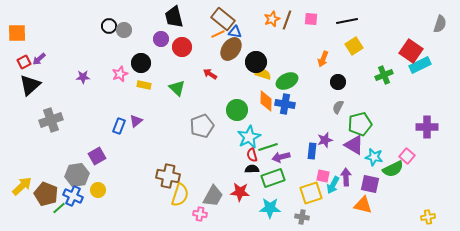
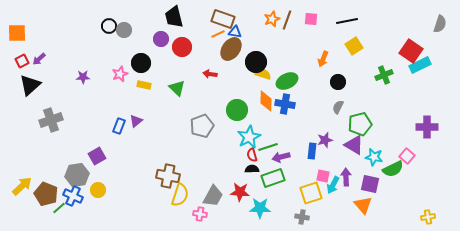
brown rectangle at (223, 19): rotated 20 degrees counterclockwise
red square at (24, 62): moved 2 px left, 1 px up
red arrow at (210, 74): rotated 24 degrees counterclockwise
orange triangle at (363, 205): rotated 36 degrees clockwise
cyan star at (270, 208): moved 10 px left
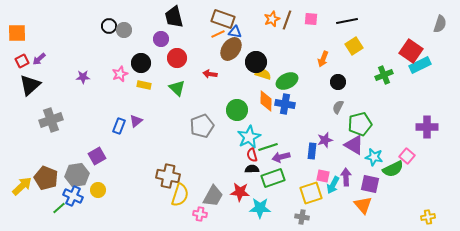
red circle at (182, 47): moved 5 px left, 11 px down
brown pentagon at (46, 194): moved 16 px up
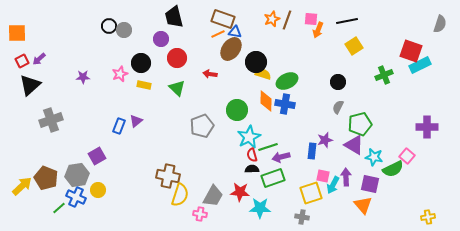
red square at (411, 51): rotated 15 degrees counterclockwise
orange arrow at (323, 59): moved 5 px left, 29 px up
blue cross at (73, 196): moved 3 px right, 1 px down
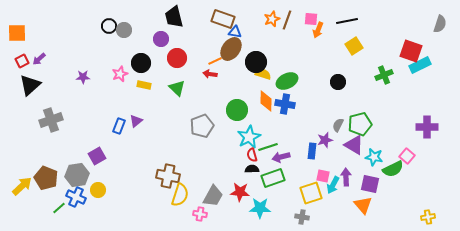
orange line at (218, 34): moved 3 px left, 27 px down
gray semicircle at (338, 107): moved 18 px down
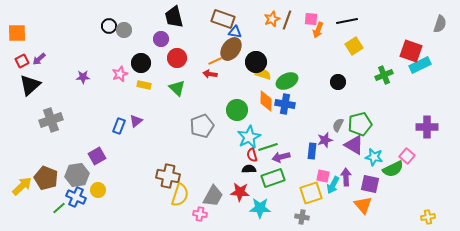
black semicircle at (252, 169): moved 3 px left
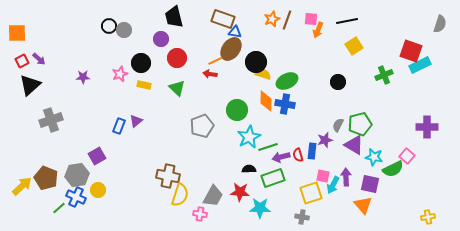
purple arrow at (39, 59): rotated 96 degrees counterclockwise
red semicircle at (252, 155): moved 46 px right
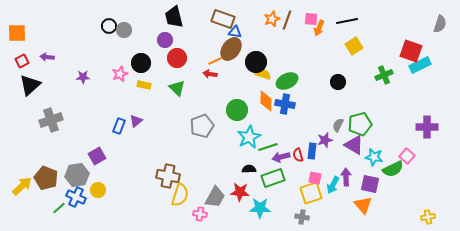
orange arrow at (318, 30): moved 1 px right, 2 px up
purple circle at (161, 39): moved 4 px right, 1 px down
purple arrow at (39, 59): moved 8 px right, 2 px up; rotated 144 degrees clockwise
pink square at (323, 176): moved 8 px left, 2 px down
gray trapezoid at (213, 196): moved 2 px right, 1 px down
